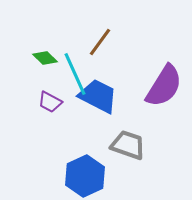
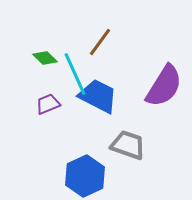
purple trapezoid: moved 2 px left, 2 px down; rotated 130 degrees clockwise
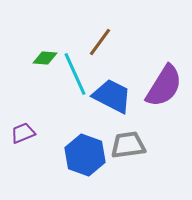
green diamond: rotated 40 degrees counterclockwise
blue trapezoid: moved 14 px right
purple trapezoid: moved 25 px left, 29 px down
gray trapezoid: rotated 27 degrees counterclockwise
blue hexagon: moved 21 px up; rotated 15 degrees counterclockwise
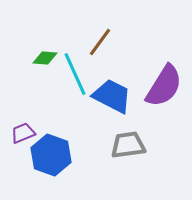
blue hexagon: moved 34 px left
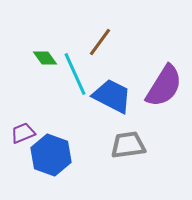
green diamond: rotated 50 degrees clockwise
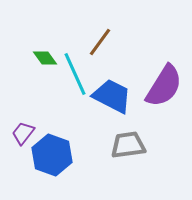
purple trapezoid: rotated 30 degrees counterclockwise
blue hexagon: moved 1 px right
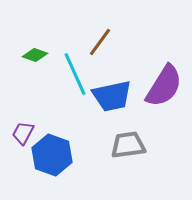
green diamond: moved 10 px left, 3 px up; rotated 35 degrees counterclockwise
blue trapezoid: rotated 141 degrees clockwise
purple trapezoid: rotated 10 degrees counterclockwise
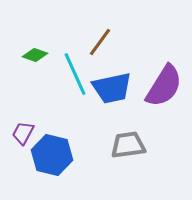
blue trapezoid: moved 8 px up
blue hexagon: rotated 6 degrees counterclockwise
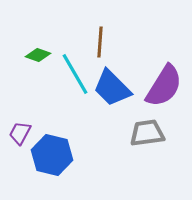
brown line: rotated 32 degrees counterclockwise
green diamond: moved 3 px right
cyan line: rotated 6 degrees counterclockwise
blue trapezoid: rotated 57 degrees clockwise
purple trapezoid: moved 3 px left
gray trapezoid: moved 19 px right, 12 px up
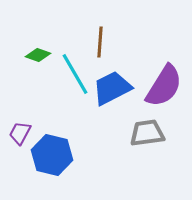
blue trapezoid: rotated 108 degrees clockwise
